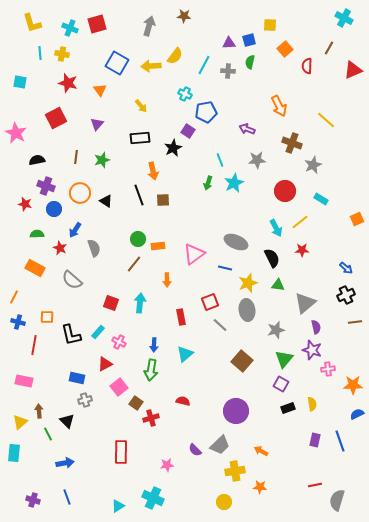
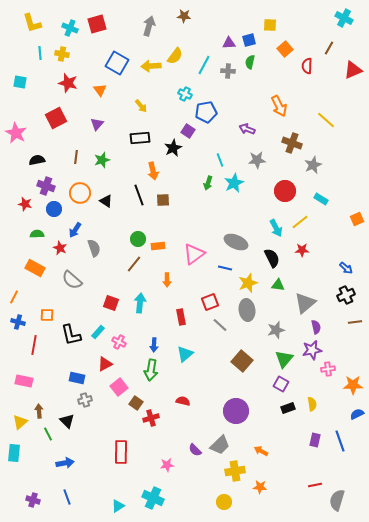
orange square at (47, 317): moved 2 px up
purple star at (312, 350): rotated 30 degrees counterclockwise
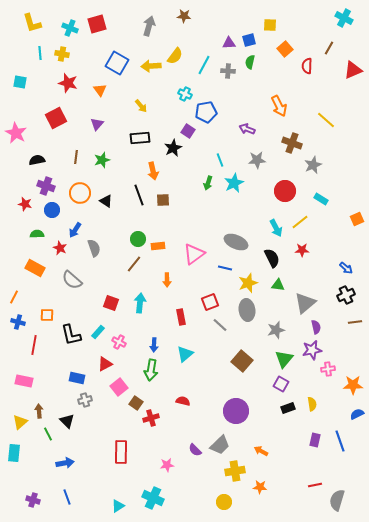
blue circle at (54, 209): moved 2 px left, 1 px down
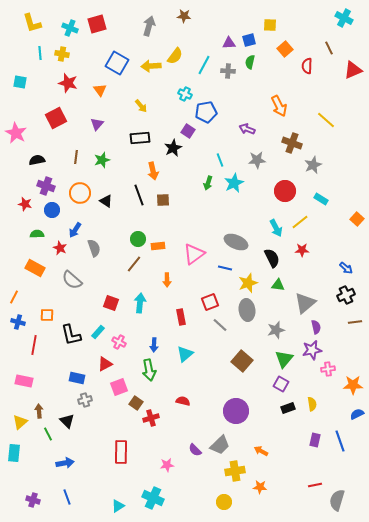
brown line at (329, 48): rotated 56 degrees counterclockwise
orange square at (357, 219): rotated 24 degrees counterclockwise
green arrow at (151, 370): moved 2 px left; rotated 20 degrees counterclockwise
pink square at (119, 387): rotated 18 degrees clockwise
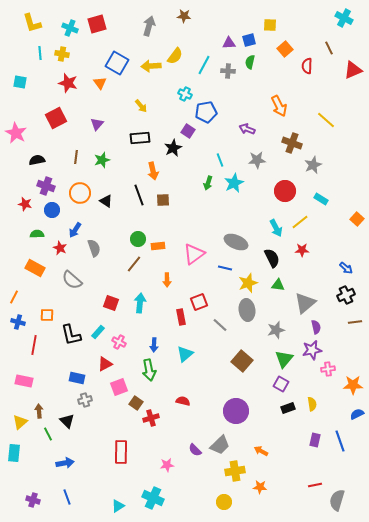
orange triangle at (100, 90): moved 7 px up
red square at (210, 302): moved 11 px left
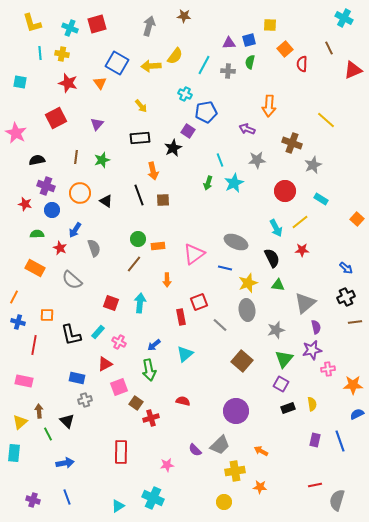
red semicircle at (307, 66): moved 5 px left, 2 px up
orange arrow at (279, 106): moved 10 px left; rotated 30 degrees clockwise
black cross at (346, 295): moved 2 px down
blue arrow at (154, 345): rotated 48 degrees clockwise
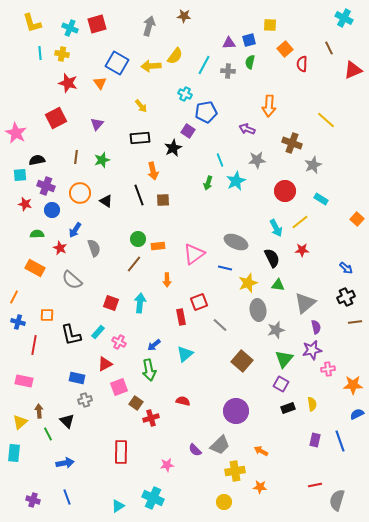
cyan square at (20, 82): moved 93 px down; rotated 16 degrees counterclockwise
cyan star at (234, 183): moved 2 px right, 2 px up
gray ellipse at (247, 310): moved 11 px right
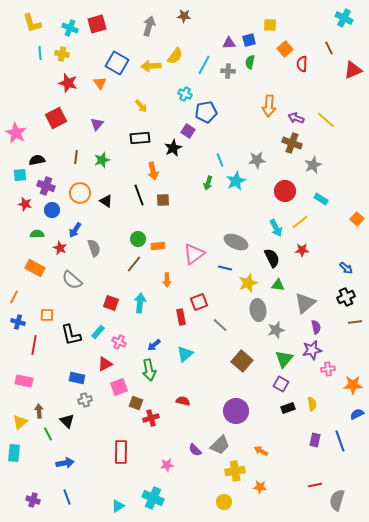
purple arrow at (247, 129): moved 49 px right, 11 px up
brown square at (136, 403): rotated 16 degrees counterclockwise
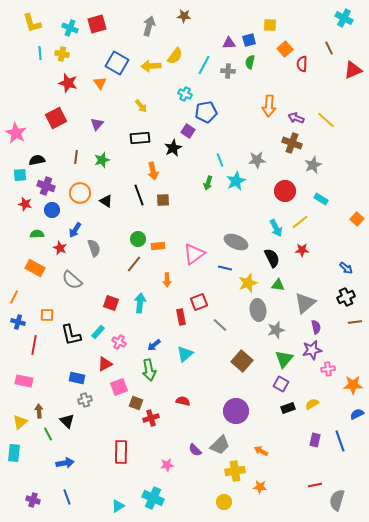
yellow semicircle at (312, 404): rotated 112 degrees counterclockwise
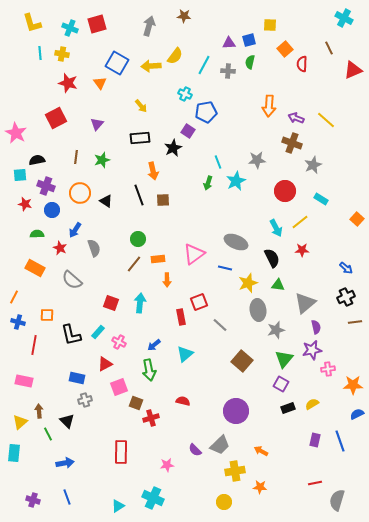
cyan line at (220, 160): moved 2 px left, 2 px down
orange rectangle at (158, 246): moved 13 px down
red line at (315, 485): moved 2 px up
